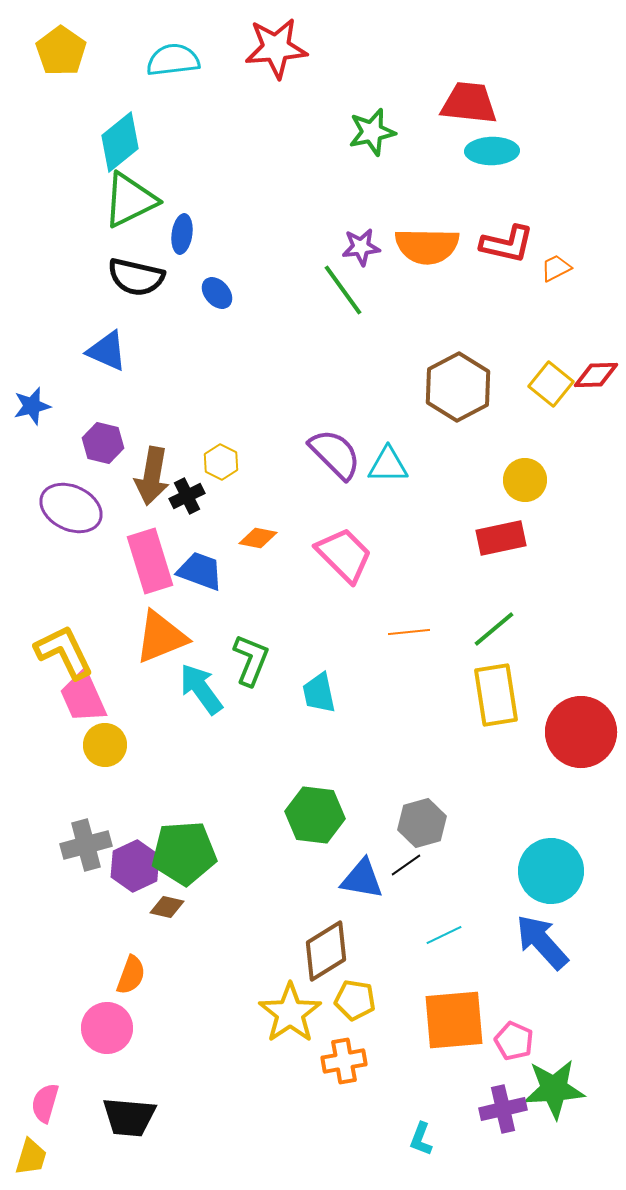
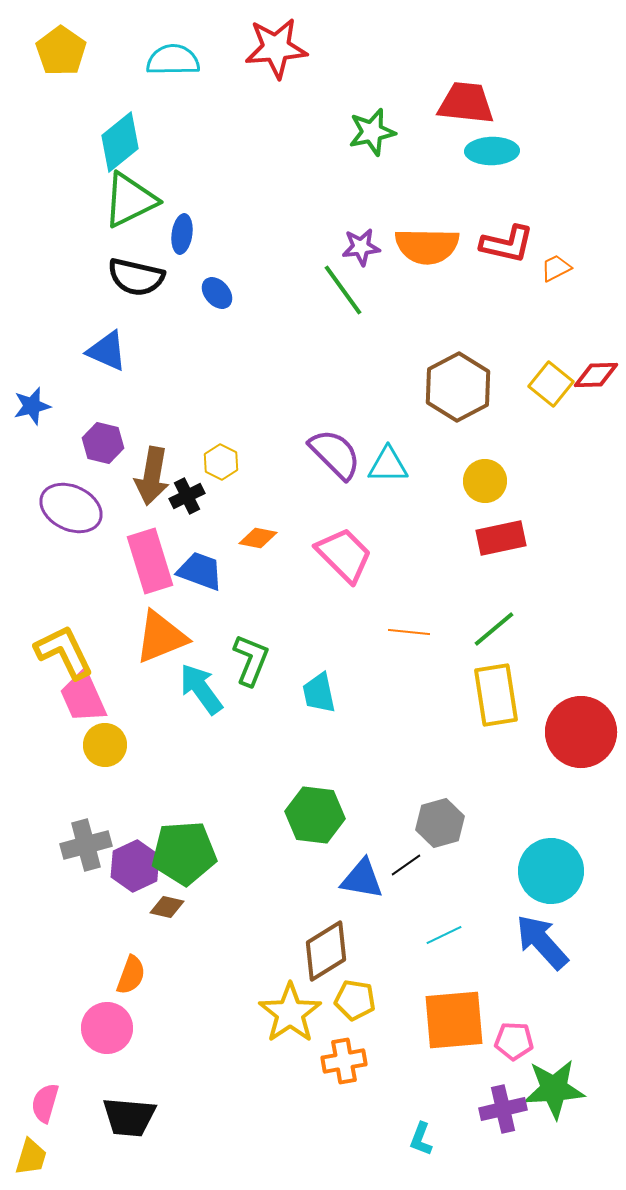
cyan semicircle at (173, 60): rotated 6 degrees clockwise
red trapezoid at (469, 103): moved 3 px left
yellow circle at (525, 480): moved 40 px left, 1 px down
orange line at (409, 632): rotated 12 degrees clockwise
gray hexagon at (422, 823): moved 18 px right
pink pentagon at (514, 1041): rotated 21 degrees counterclockwise
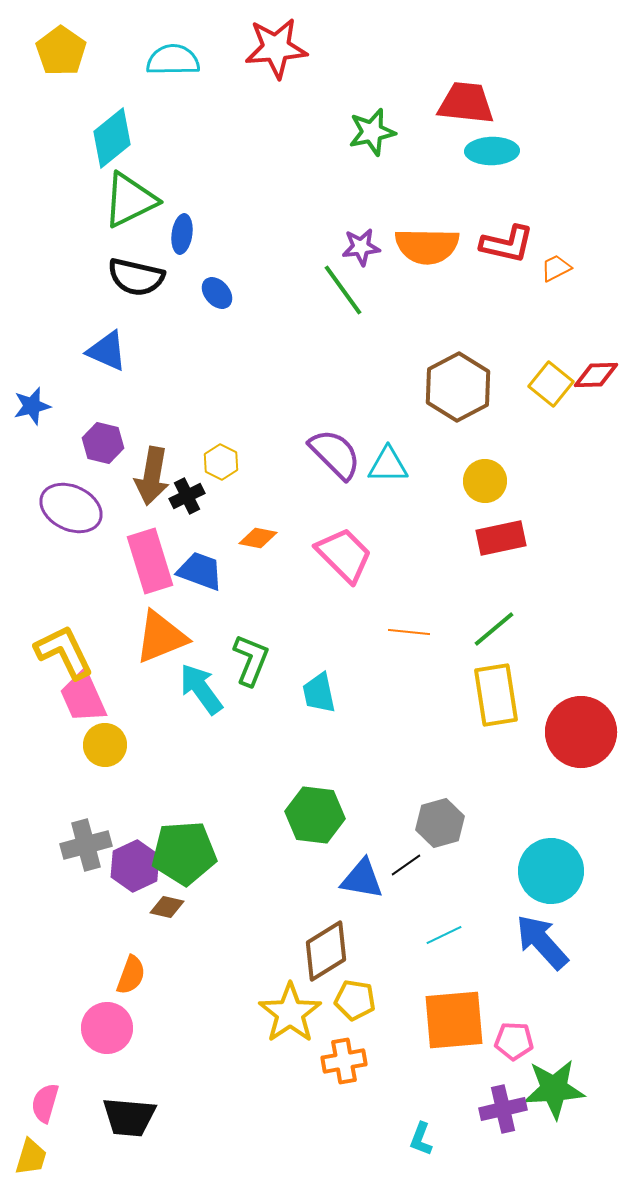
cyan diamond at (120, 142): moved 8 px left, 4 px up
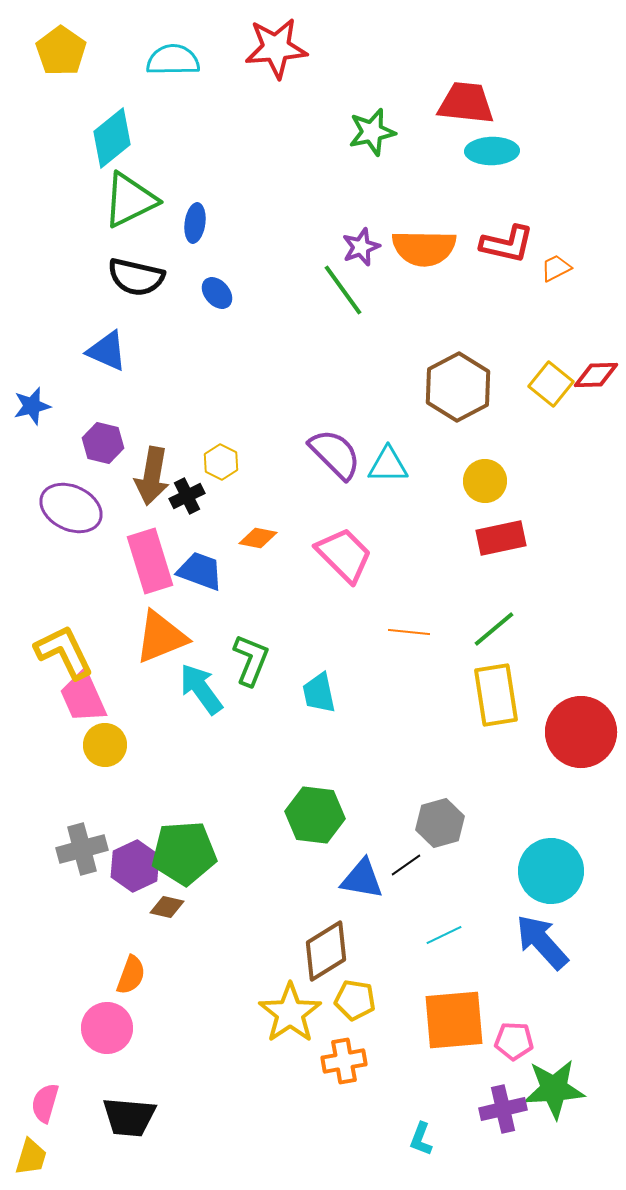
blue ellipse at (182, 234): moved 13 px right, 11 px up
orange semicircle at (427, 246): moved 3 px left, 2 px down
purple star at (361, 247): rotated 15 degrees counterclockwise
gray cross at (86, 845): moved 4 px left, 4 px down
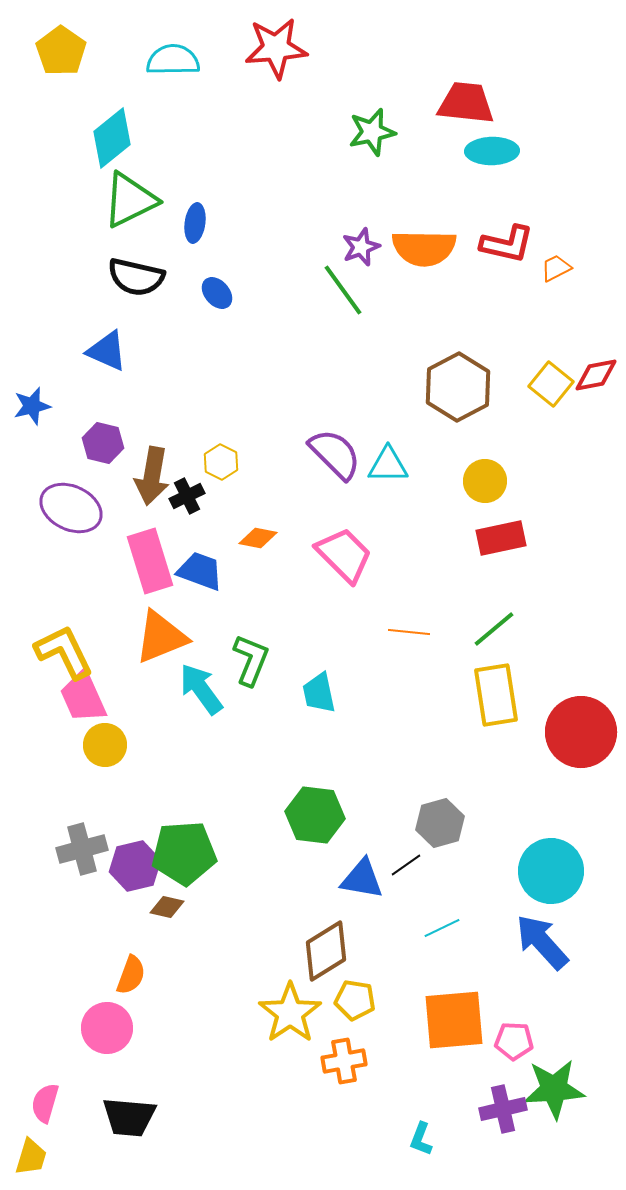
red diamond at (596, 375): rotated 9 degrees counterclockwise
purple hexagon at (135, 866): rotated 12 degrees clockwise
cyan line at (444, 935): moved 2 px left, 7 px up
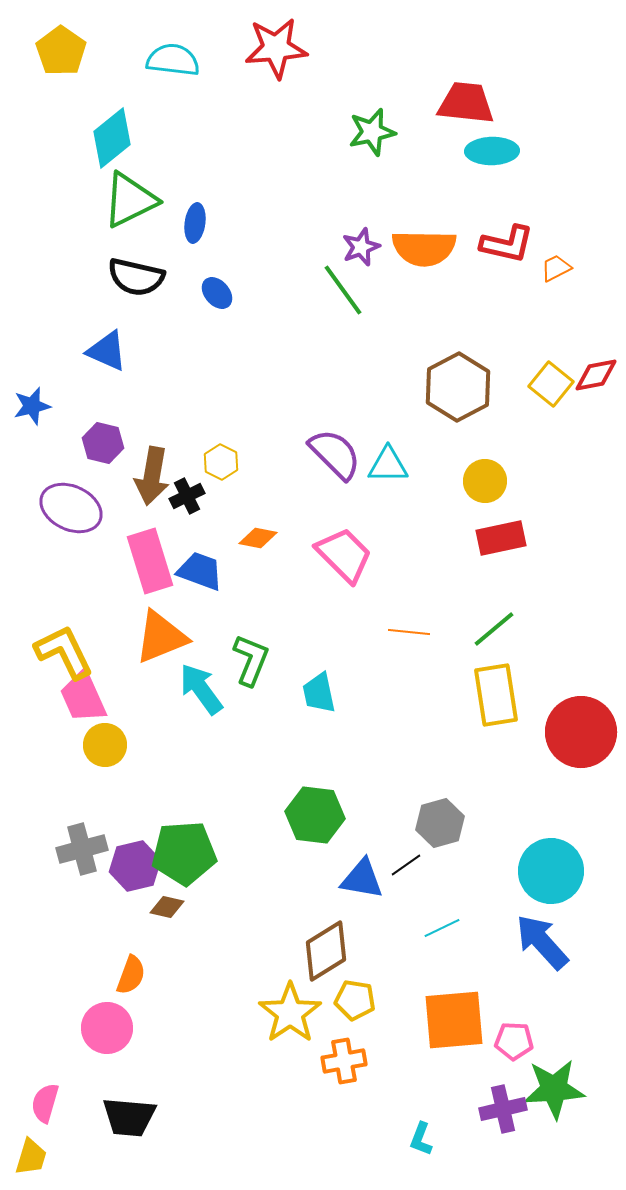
cyan semicircle at (173, 60): rotated 8 degrees clockwise
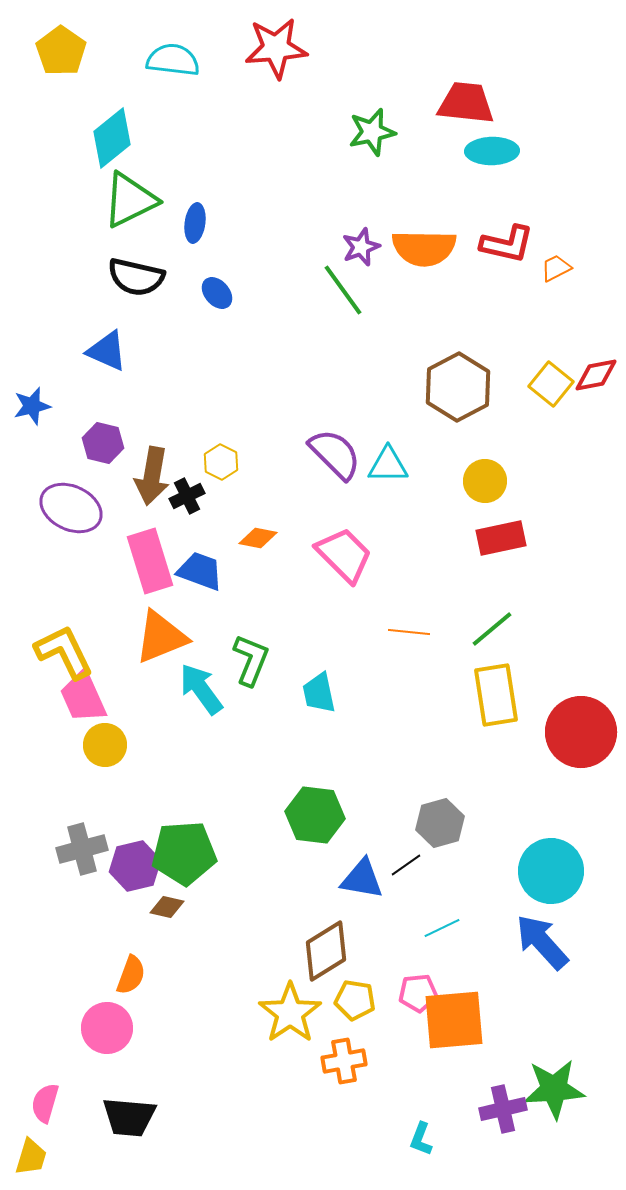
green line at (494, 629): moved 2 px left
pink pentagon at (514, 1041): moved 96 px left, 48 px up; rotated 9 degrees counterclockwise
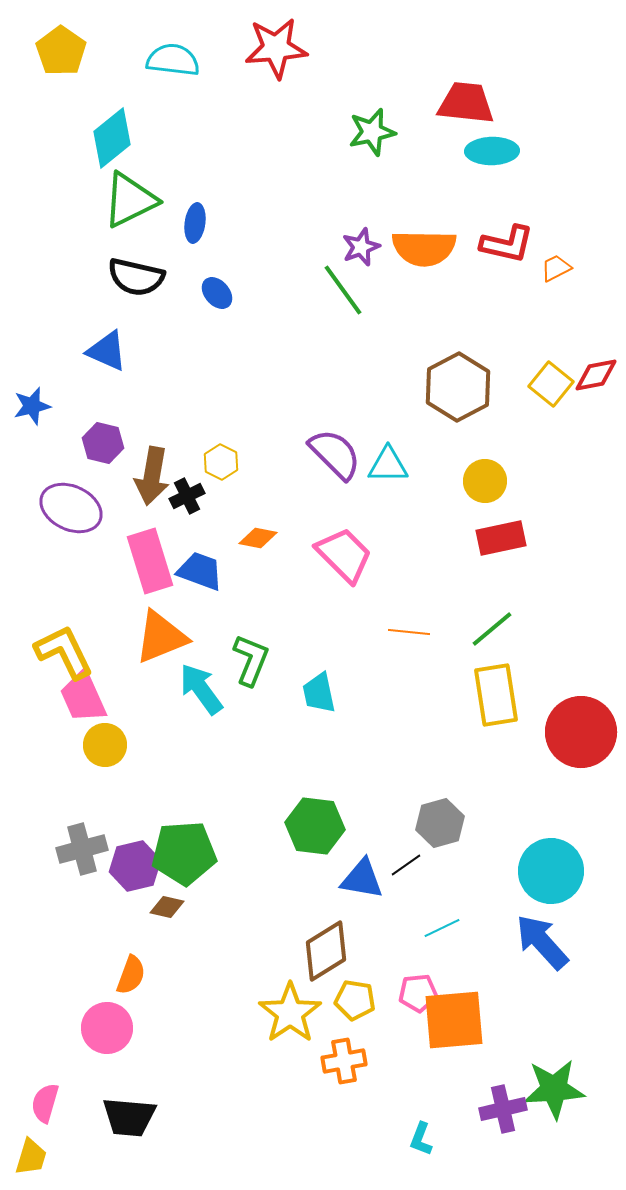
green hexagon at (315, 815): moved 11 px down
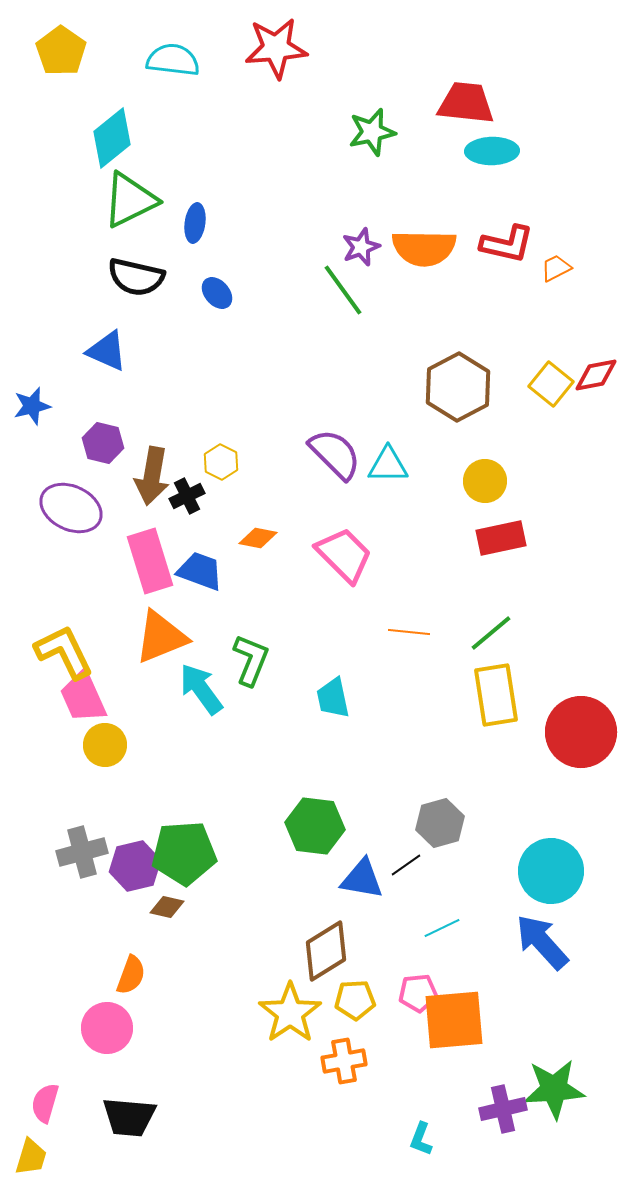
green line at (492, 629): moved 1 px left, 4 px down
cyan trapezoid at (319, 693): moved 14 px right, 5 px down
gray cross at (82, 849): moved 3 px down
yellow pentagon at (355, 1000): rotated 12 degrees counterclockwise
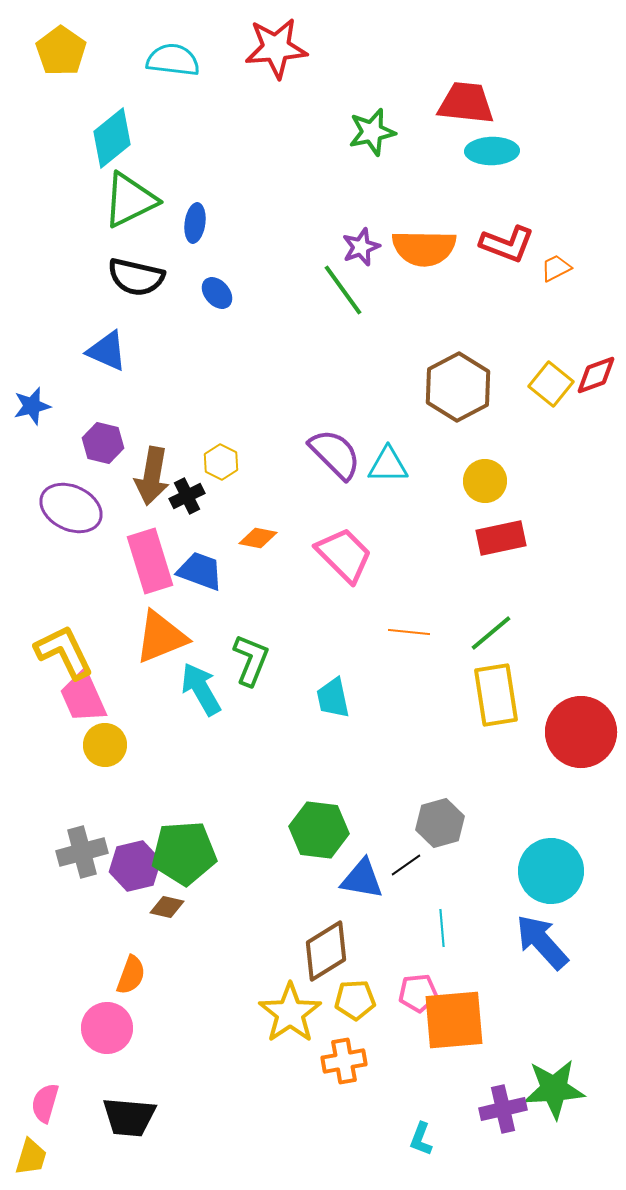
red L-shape at (507, 244): rotated 8 degrees clockwise
red diamond at (596, 375): rotated 9 degrees counterclockwise
cyan arrow at (201, 689): rotated 6 degrees clockwise
green hexagon at (315, 826): moved 4 px right, 4 px down
cyan line at (442, 928): rotated 69 degrees counterclockwise
